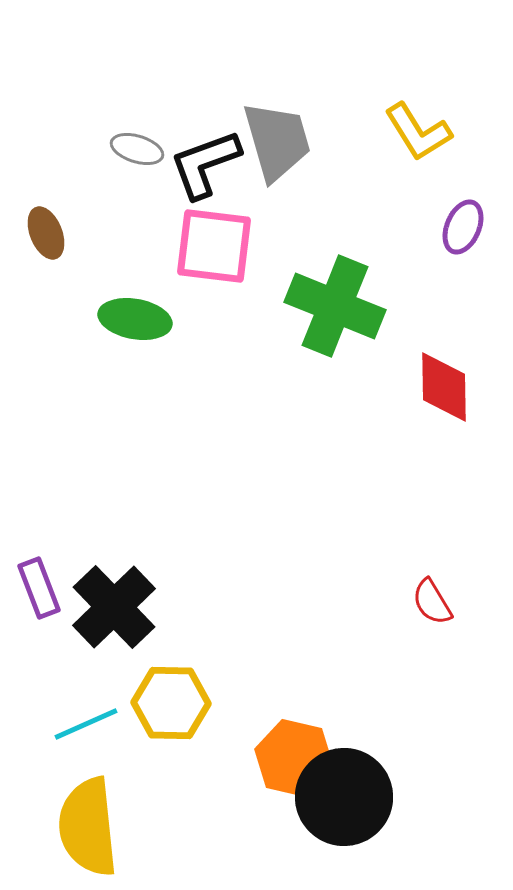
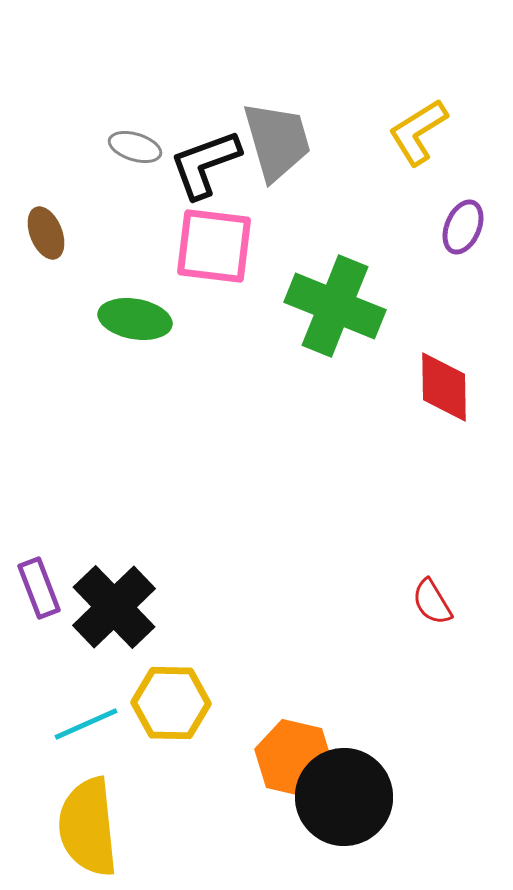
yellow L-shape: rotated 90 degrees clockwise
gray ellipse: moved 2 px left, 2 px up
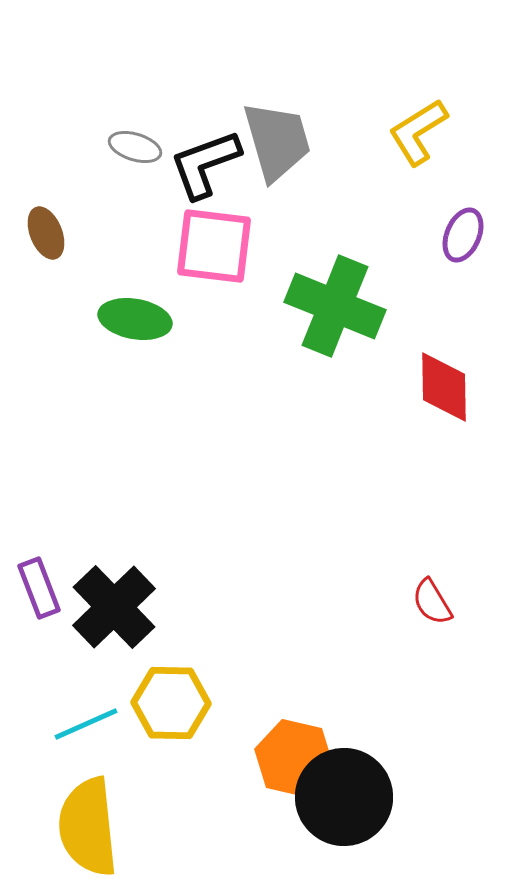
purple ellipse: moved 8 px down
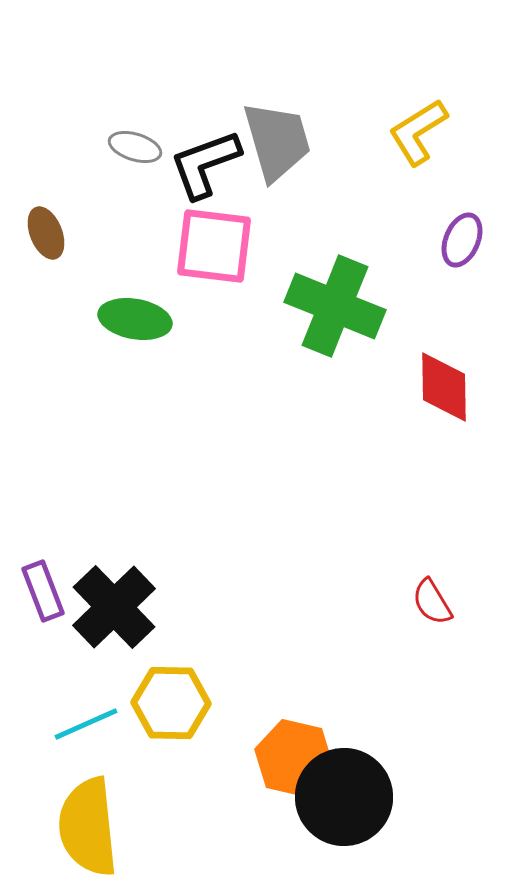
purple ellipse: moved 1 px left, 5 px down
purple rectangle: moved 4 px right, 3 px down
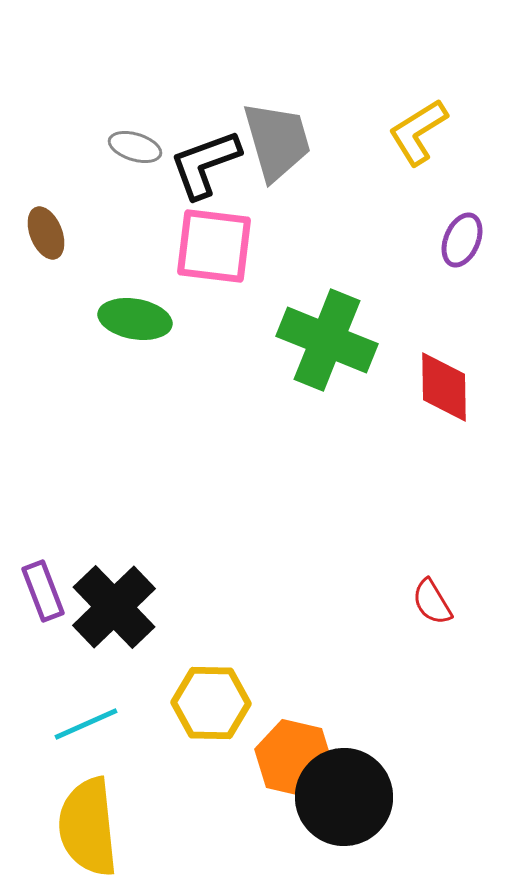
green cross: moved 8 px left, 34 px down
yellow hexagon: moved 40 px right
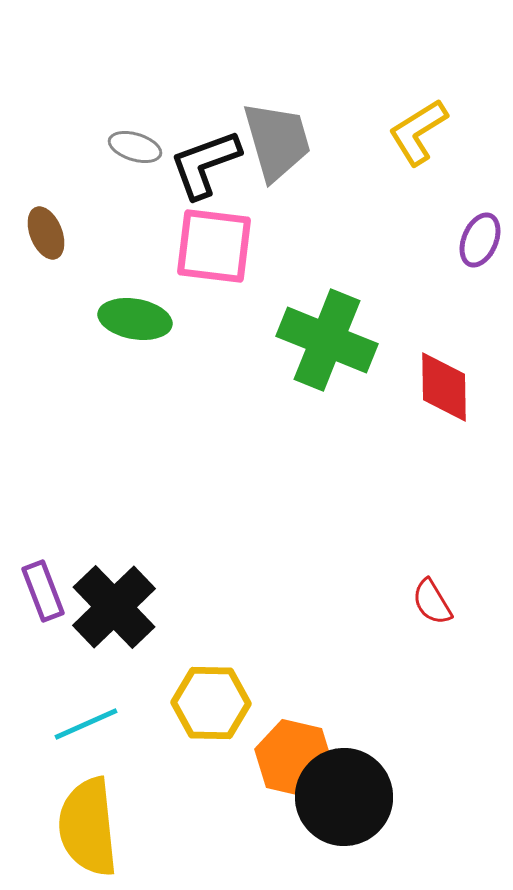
purple ellipse: moved 18 px right
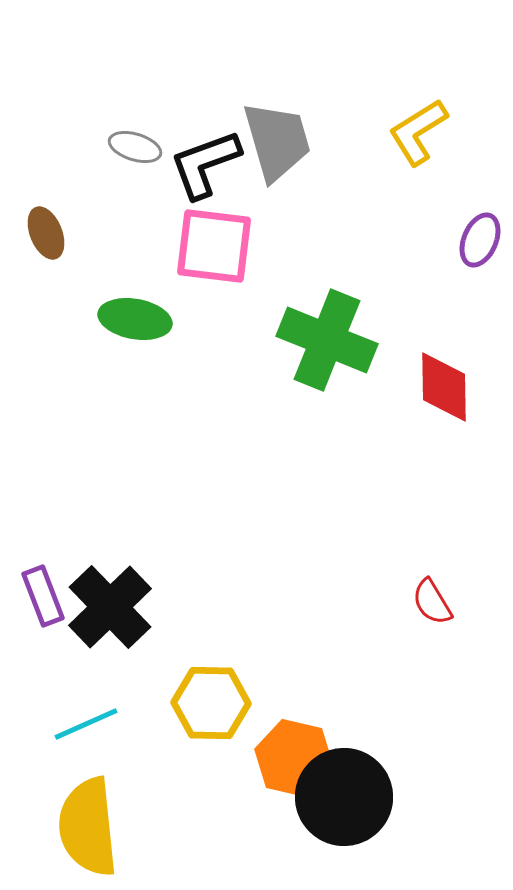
purple rectangle: moved 5 px down
black cross: moved 4 px left
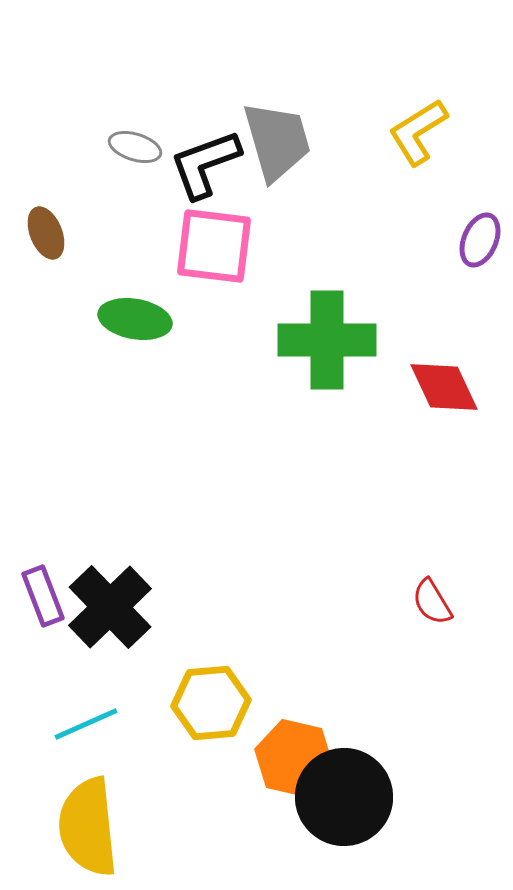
green cross: rotated 22 degrees counterclockwise
red diamond: rotated 24 degrees counterclockwise
yellow hexagon: rotated 6 degrees counterclockwise
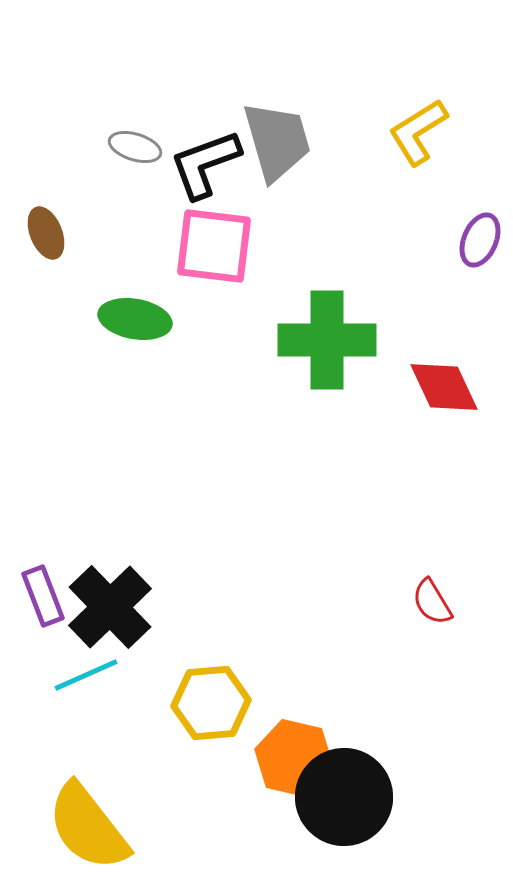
cyan line: moved 49 px up
yellow semicircle: rotated 32 degrees counterclockwise
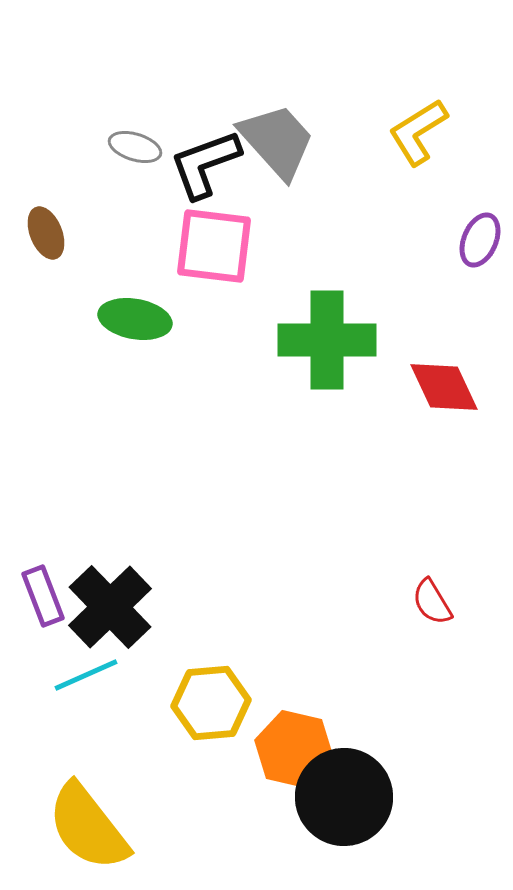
gray trapezoid: rotated 26 degrees counterclockwise
orange hexagon: moved 9 px up
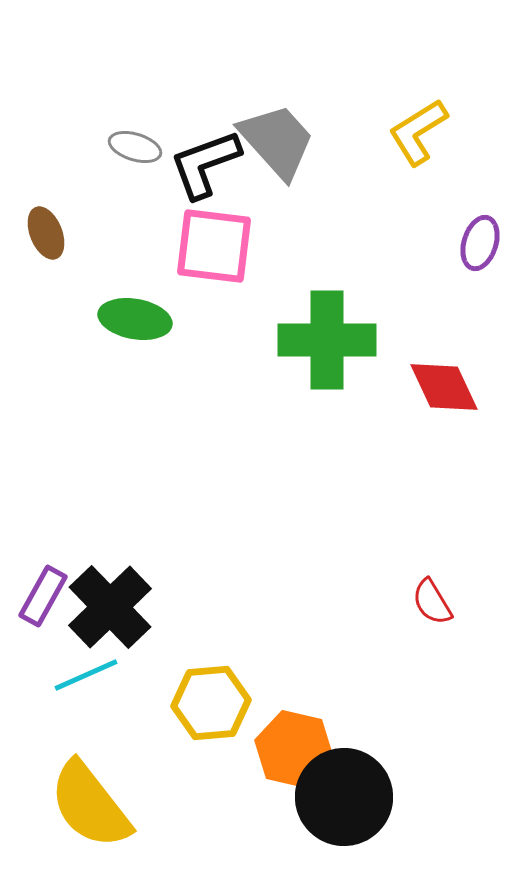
purple ellipse: moved 3 px down; rotated 6 degrees counterclockwise
purple rectangle: rotated 50 degrees clockwise
yellow semicircle: moved 2 px right, 22 px up
